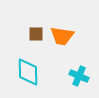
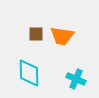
cyan diamond: moved 1 px right, 1 px down
cyan cross: moved 3 px left, 3 px down
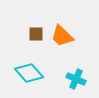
orange trapezoid: rotated 35 degrees clockwise
cyan diamond: rotated 40 degrees counterclockwise
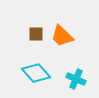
cyan diamond: moved 7 px right
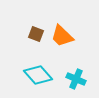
brown square: rotated 21 degrees clockwise
cyan diamond: moved 2 px right, 2 px down
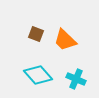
orange trapezoid: moved 3 px right, 4 px down
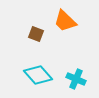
orange trapezoid: moved 19 px up
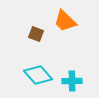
cyan cross: moved 4 px left, 2 px down; rotated 24 degrees counterclockwise
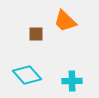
brown square: rotated 21 degrees counterclockwise
cyan diamond: moved 11 px left
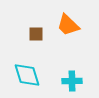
orange trapezoid: moved 3 px right, 4 px down
cyan diamond: rotated 24 degrees clockwise
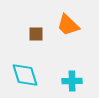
cyan diamond: moved 2 px left
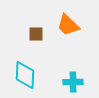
cyan diamond: rotated 20 degrees clockwise
cyan cross: moved 1 px right, 1 px down
